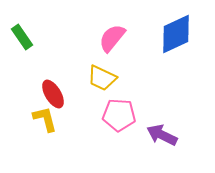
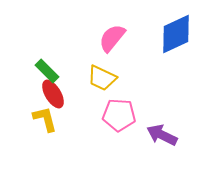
green rectangle: moved 25 px right, 34 px down; rotated 10 degrees counterclockwise
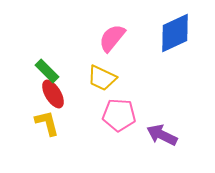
blue diamond: moved 1 px left, 1 px up
yellow L-shape: moved 2 px right, 4 px down
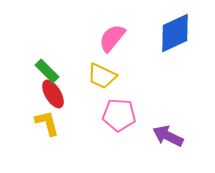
yellow trapezoid: moved 2 px up
purple arrow: moved 6 px right, 1 px down
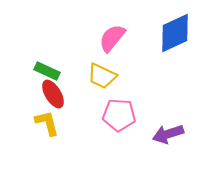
green rectangle: rotated 20 degrees counterclockwise
purple arrow: moved 2 px up; rotated 44 degrees counterclockwise
